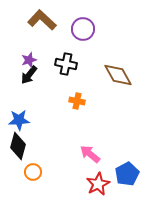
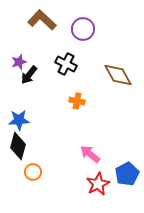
purple star: moved 10 px left, 2 px down
black cross: rotated 15 degrees clockwise
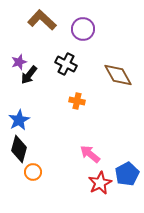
blue star: rotated 25 degrees counterclockwise
black diamond: moved 1 px right, 3 px down
red star: moved 2 px right, 1 px up
